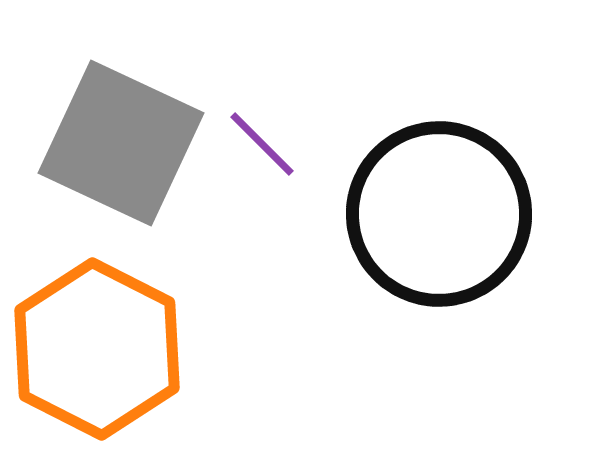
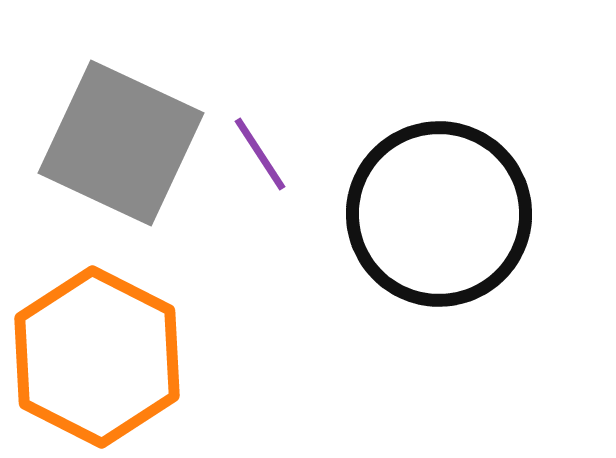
purple line: moved 2 px left, 10 px down; rotated 12 degrees clockwise
orange hexagon: moved 8 px down
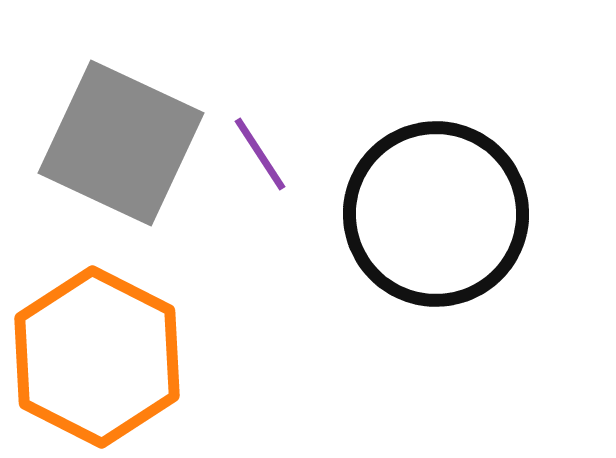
black circle: moved 3 px left
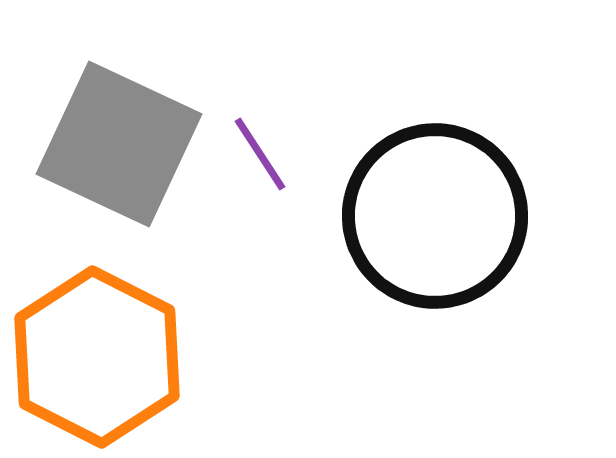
gray square: moved 2 px left, 1 px down
black circle: moved 1 px left, 2 px down
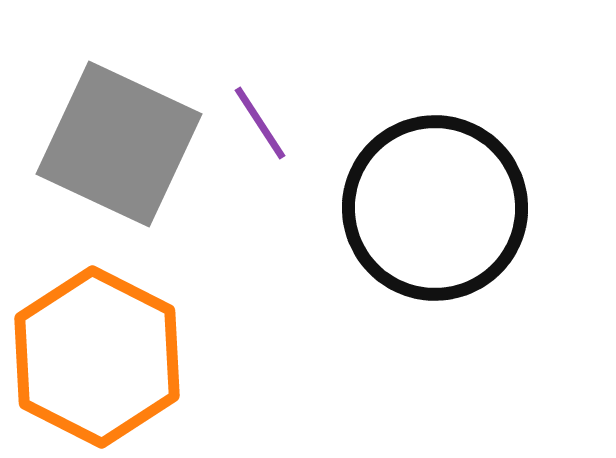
purple line: moved 31 px up
black circle: moved 8 px up
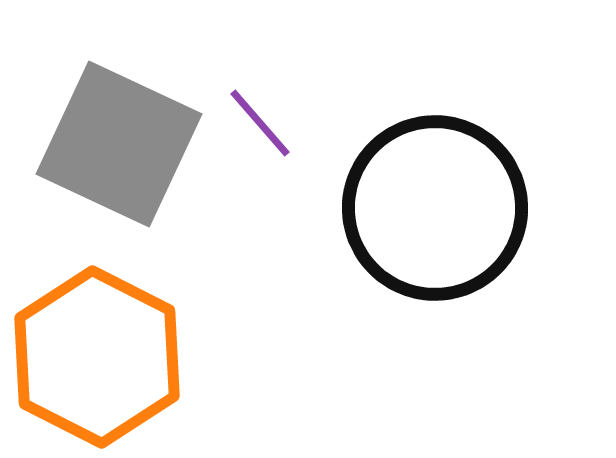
purple line: rotated 8 degrees counterclockwise
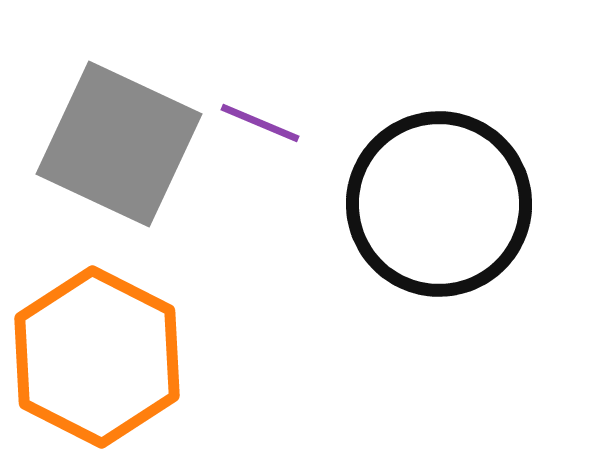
purple line: rotated 26 degrees counterclockwise
black circle: moved 4 px right, 4 px up
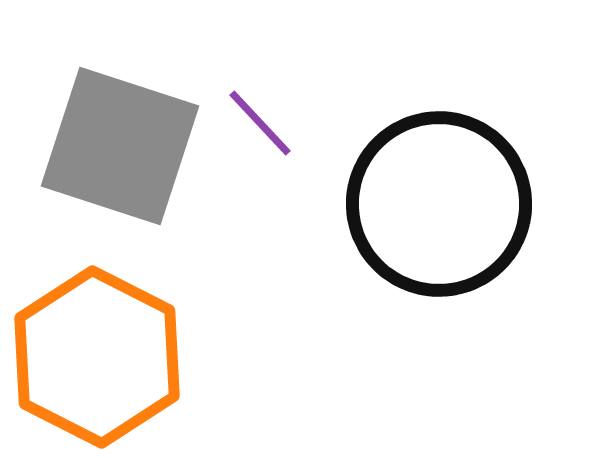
purple line: rotated 24 degrees clockwise
gray square: moved 1 px right, 2 px down; rotated 7 degrees counterclockwise
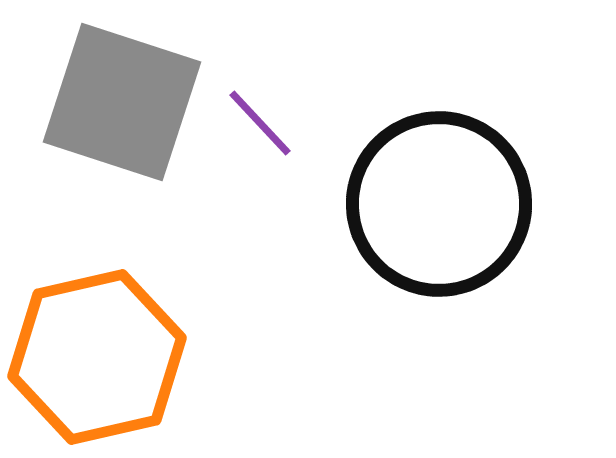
gray square: moved 2 px right, 44 px up
orange hexagon: rotated 20 degrees clockwise
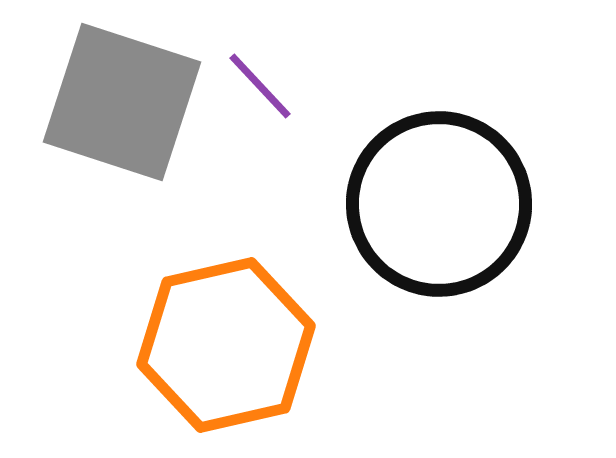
purple line: moved 37 px up
orange hexagon: moved 129 px right, 12 px up
